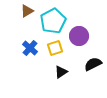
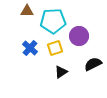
brown triangle: rotated 32 degrees clockwise
cyan pentagon: rotated 25 degrees clockwise
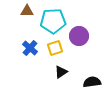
black semicircle: moved 1 px left, 18 px down; rotated 18 degrees clockwise
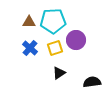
brown triangle: moved 2 px right, 11 px down
purple circle: moved 3 px left, 4 px down
black triangle: moved 2 px left, 1 px down
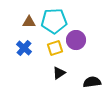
cyan pentagon: moved 1 px right
blue cross: moved 6 px left
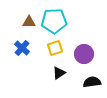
purple circle: moved 8 px right, 14 px down
blue cross: moved 2 px left
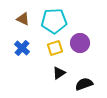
brown triangle: moved 6 px left, 3 px up; rotated 24 degrees clockwise
purple circle: moved 4 px left, 11 px up
black semicircle: moved 8 px left, 2 px down; rotated 12 degrees counterclockwise
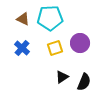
cyan pentagon: moved 4 px left, 3 px up
black triangle: moved 3 px right, 4 px down
black semicircle: moved 2 px up; rotated 132 degrees clockwise
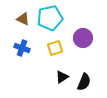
cyan pentagon: rotated 10 degrees counterclockwise
purple circle: moved 3 px right, 5 px up
blue cross: rotated 21 degrees counterclockwise
